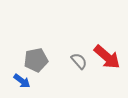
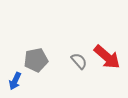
blue arrow: moved 7 px left; rotated 78 degrees clockwise
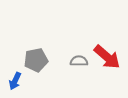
gray semicircle: rotated 48 degrees counterclockwise
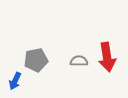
red arrow: rotated 40 degrees clockwise
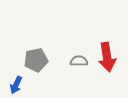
blue arrow: moved 1 px right, 4 px down
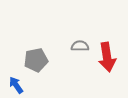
gray semicircle: moved 1 px right, 15 px up
blue arrow: rotated 120 degrees clockwise
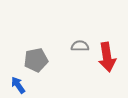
blue arrow: moved 2 px right
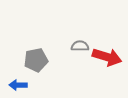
red arrow: rotated 64 degrees counterclockwise
blue arrow: rotated 54 degrees counterclockwise
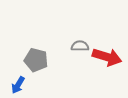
gray pentagon: rotated 25 degrees clockwise
blue arrow: rotated 60 degrees counterclockwise
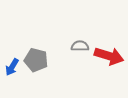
red arrow: moved 2 px right, 1 px up
blue arrow: moved 6 px left, 18 px up
